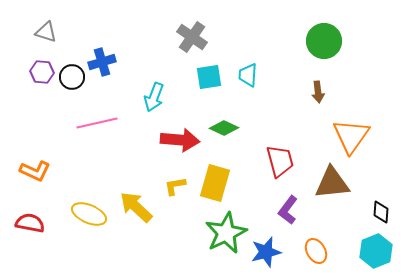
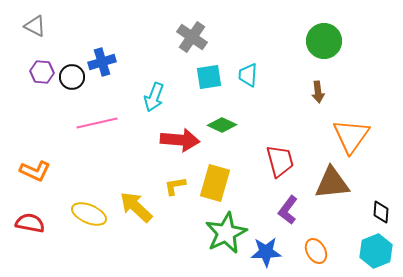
gray triangle: moved 11 px left, 6 px up; rotated 10 degrees clockwise
green diamond: moved 2 px left, 3 px up
blue star: rotated 12 degrees clockwise
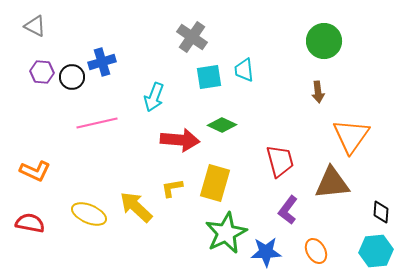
cyan trapezoid: moved 4 px left, 5 px up; rotated 10 degrees counterclockwise
yellow L-shape: moved 3 px left, 2 px down
cyan hexagon: rotated 16 degrees clockwise
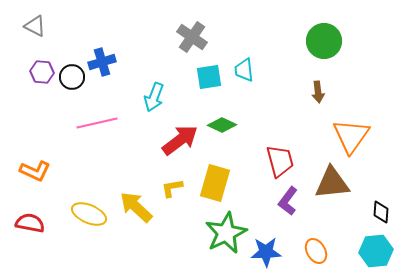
red arrow: rotated 42 degrees counterclockwise
purple L-shape: moved 9 px up
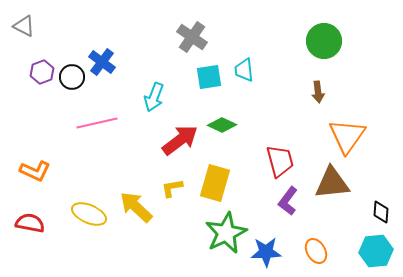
gray triangle: moved 11 px left
blue cross: rotated 36 degrees counterclockwise
purple hexagon: rotated 25 degrees counterclockwise
orange triangle: moved 4 px left
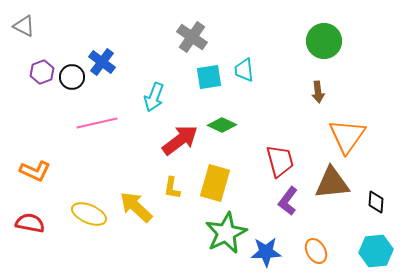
yellow L-shape: rotated 70 degrees counterclockwise
black diamond: moved 5 px left, 10 px up
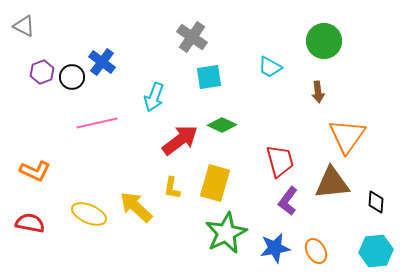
cyan trapezoid: moved 26 px right, 3 px up; rotated 55 degrees counterclockwise
blue star: moved 9 px right, 4 px up; rotated 8 degrees counterclockwise
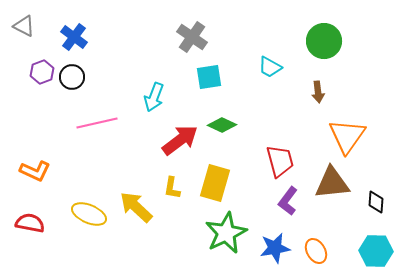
blue cross: moved 28 px left, 25 px up
cyan hexagon: rotated 8 degrees clockwise
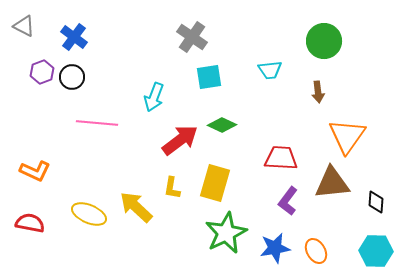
cyan trapezoid: moved 3 px down; rotated 35 degrees counterclockwise
pink line: rotated 18 degrees clockwise
red trapezoid: moved 1 px right, 3 px up; rotated 72 degrees counterclockwise
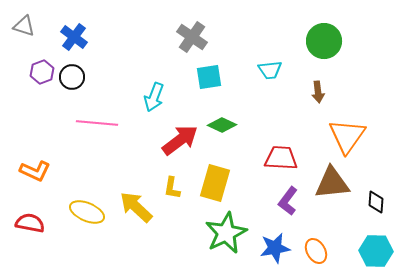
gray triangle: rotated 10 degrees counterclockwise
yellow ellipse: moved 2 px left, 2 px up
